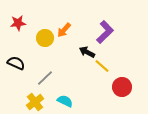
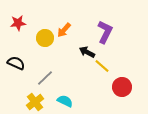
purple L-shape: rotated 20 degrees counterclockwise
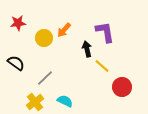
purple L-shape: rotated 35 degrees counterclockwise
yellow circle: moved 1 px left
black arrow: moved 3 px up; rotated 49 degrees clockwise
black semicircle: rotated 12 degrees clockwise
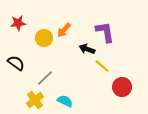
black arrow: rotated 56 degrees counterclockwise
yellow cross: moved 2 px up
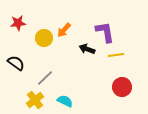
yellow line: moved 14 px right, 11 px up; rotated 49 degrees counterclockwise
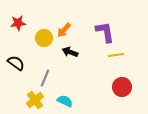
black arrow: moved 17 px left, 3 px down
gray line: rotated 24 degrees counterclockwise
